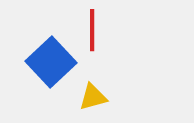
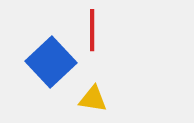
yellow triangle: moved 2 px down; rotated 24 degrees clockwise
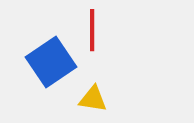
blue square: rotated 9 degrees clockwise
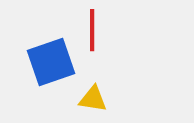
blue square: rotated 15 degrees clockwise
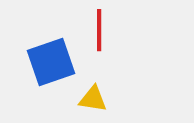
red line: moved 7 px right
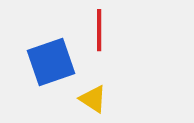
yellow triangle: rotated 24 degrees clockwise
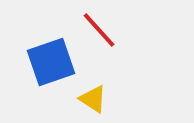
red line: rotated 42 degrees counterclockwise
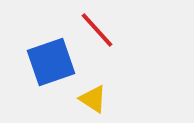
red line: moved 2 px left
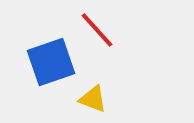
yellow triangle: rotated 12 degrees counterclockwise
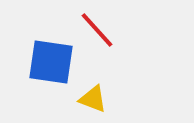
blue square: rotated 27 degrees clockwise
